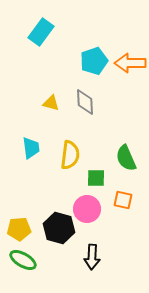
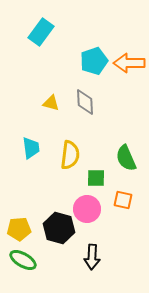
orange arrow: moved 1 px left
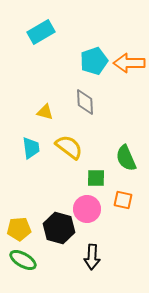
cyan rectangle: rotated 24 degrees clockwise
yellow triangle: moved 6 px left, 9 px down
yellow semicircle: moved 1 px left, 8 px up; rotated 60 degrees counterclockwise
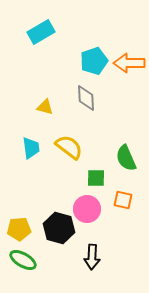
gray diamond: moved 1 px right, 4 px up
yellow triangle: moved 5 px up
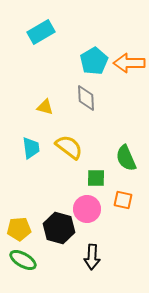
cyan pentagon: rotated 12 degrees counterclockwise
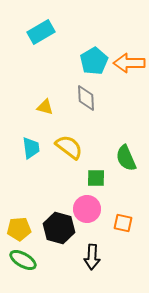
orange square: moved 23 px down
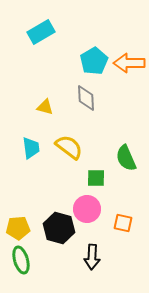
yellow pentagon: moved 1 px left, 1 px up
green ellipse: moved 2 px left; rotated 44 degrees clockwise
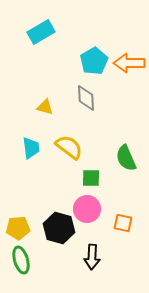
green square: moved 5 px left
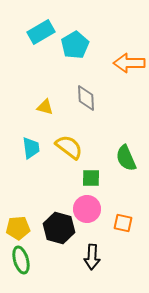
cyan pentagon: moved 19 px left, 16 px up
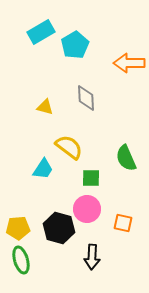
cyan trapezoid: moved 12 px right, 21 px down; rotated 40 degrees clockwise
